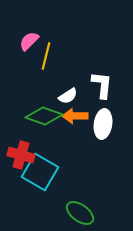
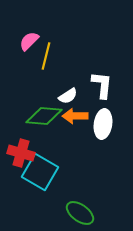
green diamond: rotated 15 degrees counterclockwise
red cross: moved 2 px up
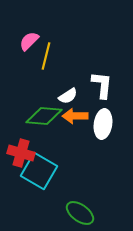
cyan square: moved 1 px left, 1 px up
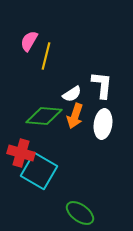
pink semicircle: rotated 15 degrees counterclockwise
white semicircle: moved 4 px right, 2 px up
orange arrow: rotated 70 degrees counterclockwise
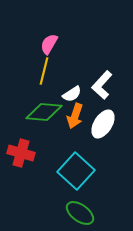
pink semicircle: moved 20 px right, 3 px down
yellow line: moved 2 px left, 15 px down
white L-shape: rotated 144 degrees counterclockwise
green diamond: moved 4 px up
white ellipse: rotated 24 degrees clockwise
cyan square: moved 37 px right; rotated 12 degrees clockwise
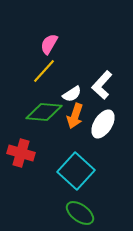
yellow line: rotated 28 degrees clockwise
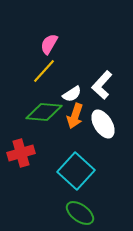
white ellipse: rotated 64 degrees counterclockwise
red cross: rotated 32 degrees counterclockwise
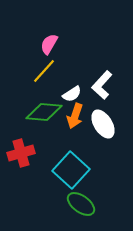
cyan square: moved 5 px left, 1 px up
green ellipse: moved 1 px right, 9 px up
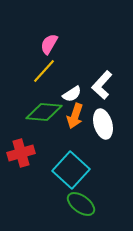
white ellipse: rotated 16 degrees clockwise
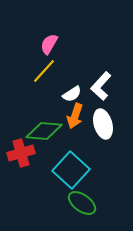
white L-shape: moved 1 px left, 1 px down
green diamond: moved 19 px down
green ellipse: moved 1 px right, 1 px up
